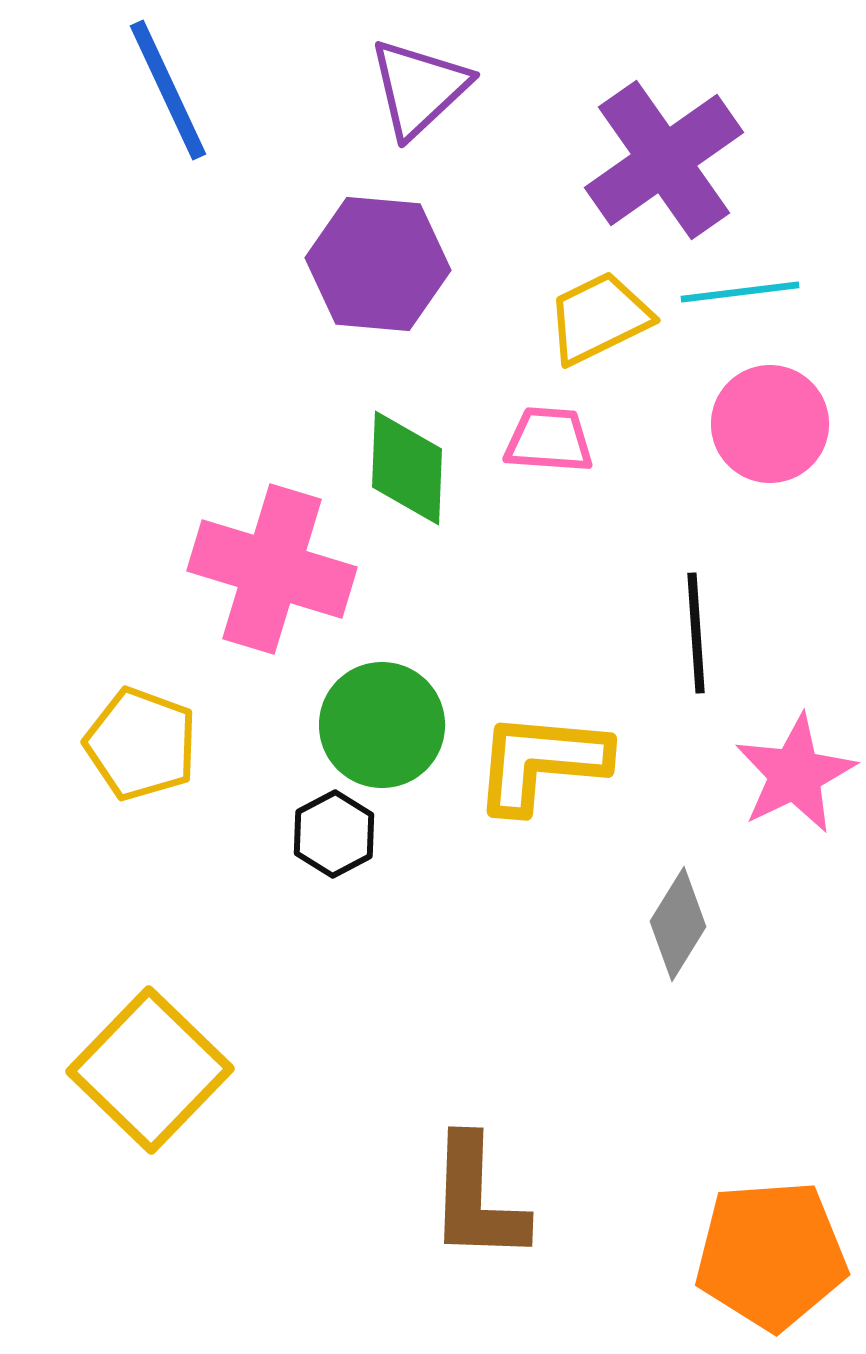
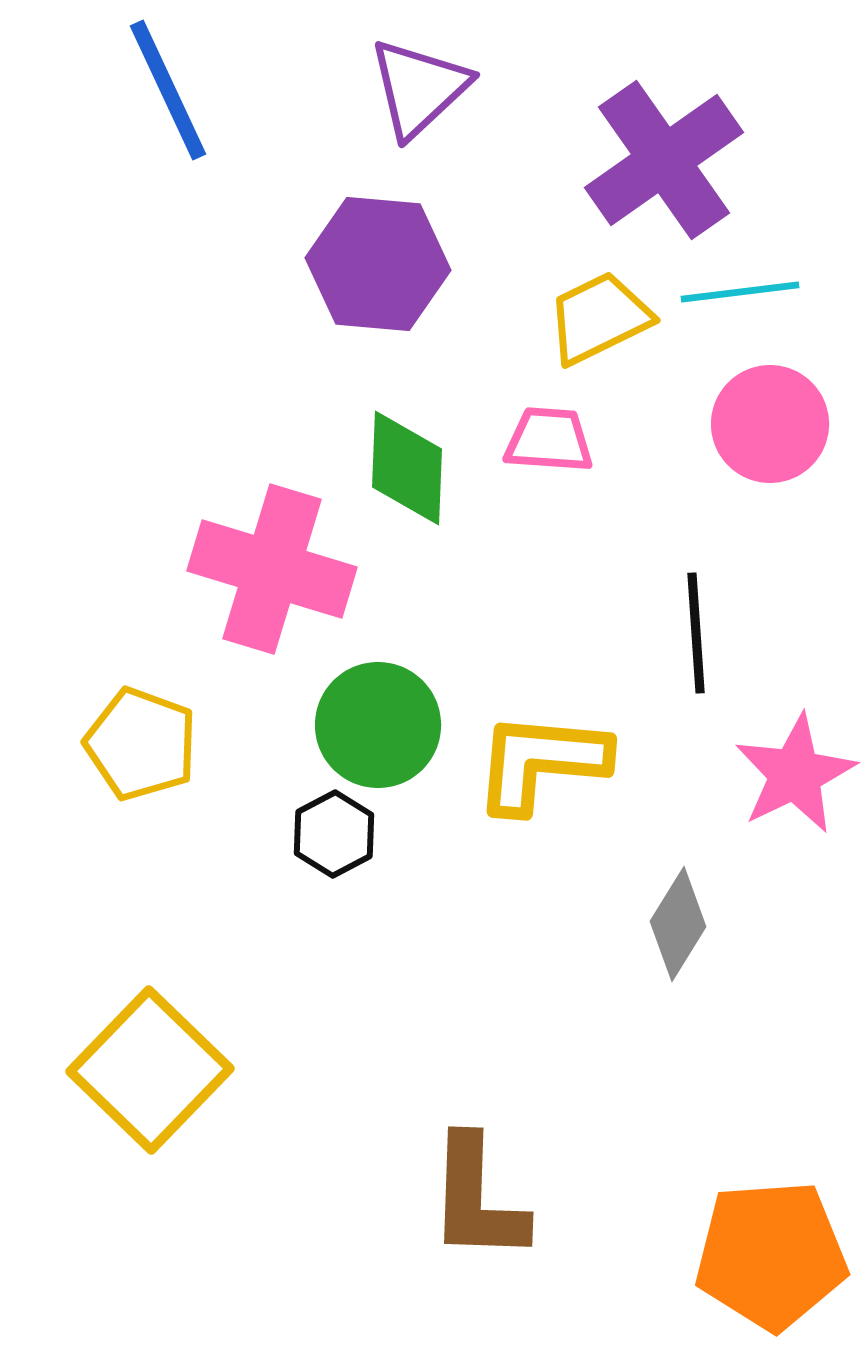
green circle: moved 4 px left
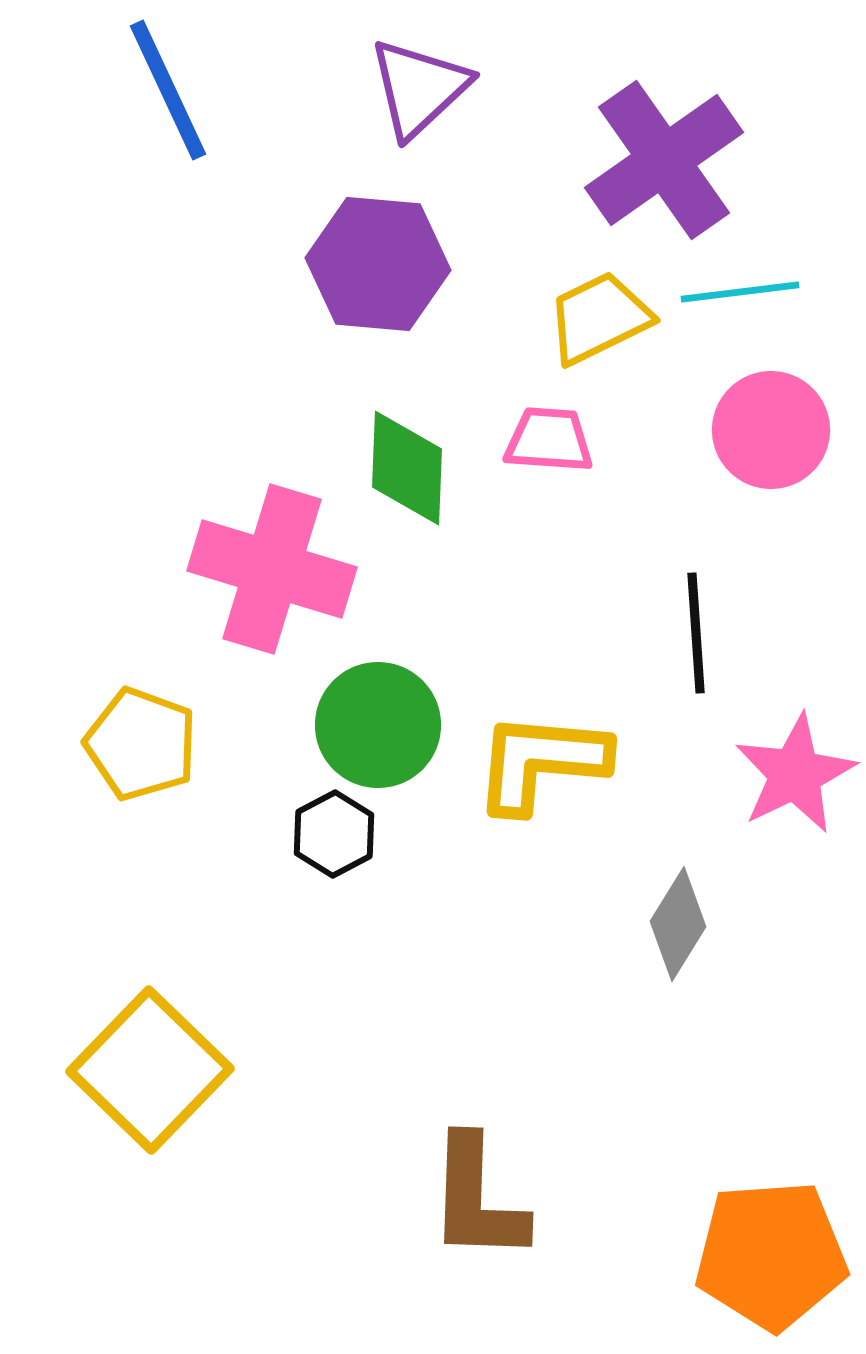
pink circle: moved 1 px right, 6 px down
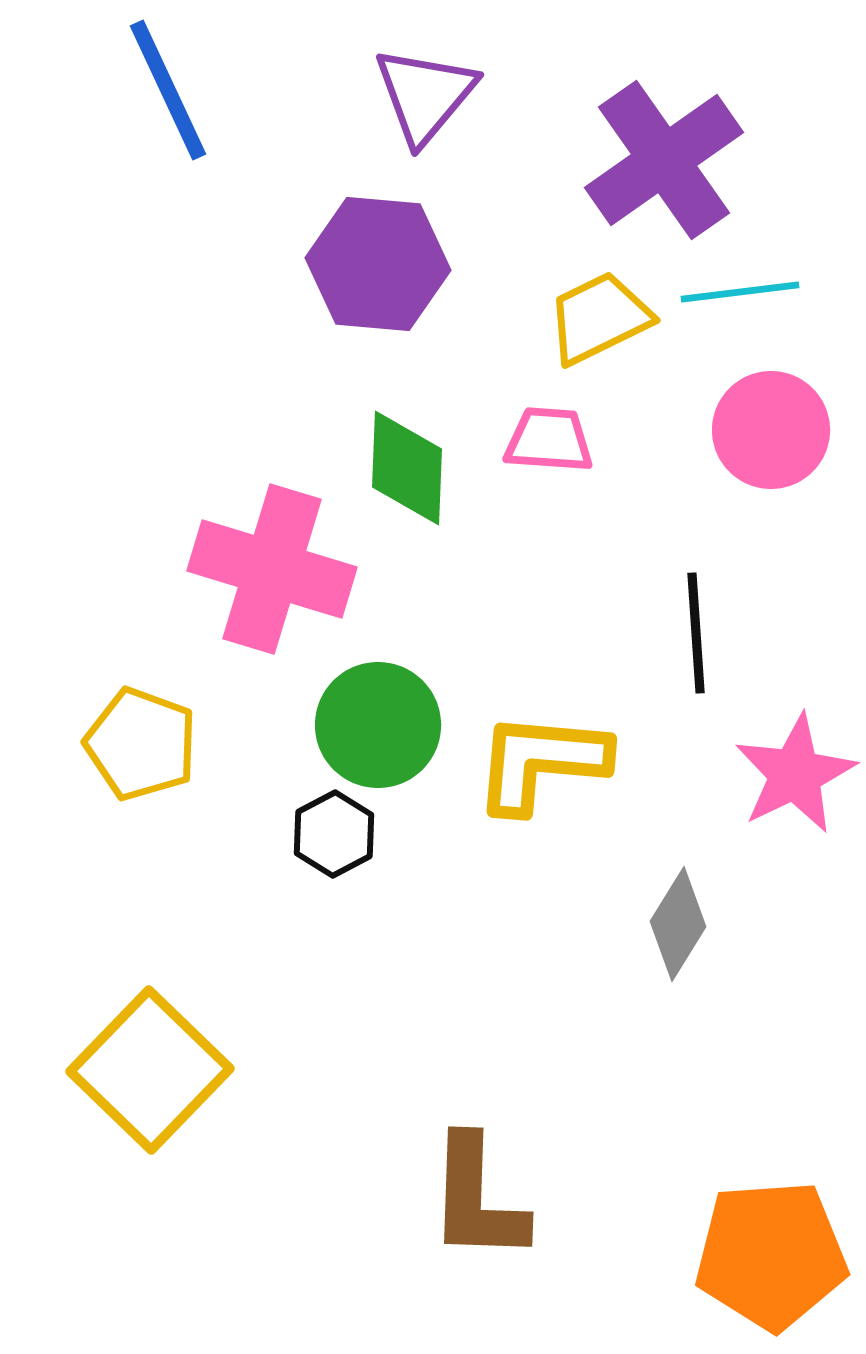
purple triangle: moved 6 px right, 7 px down; rotated 7 degrees counterclockwise
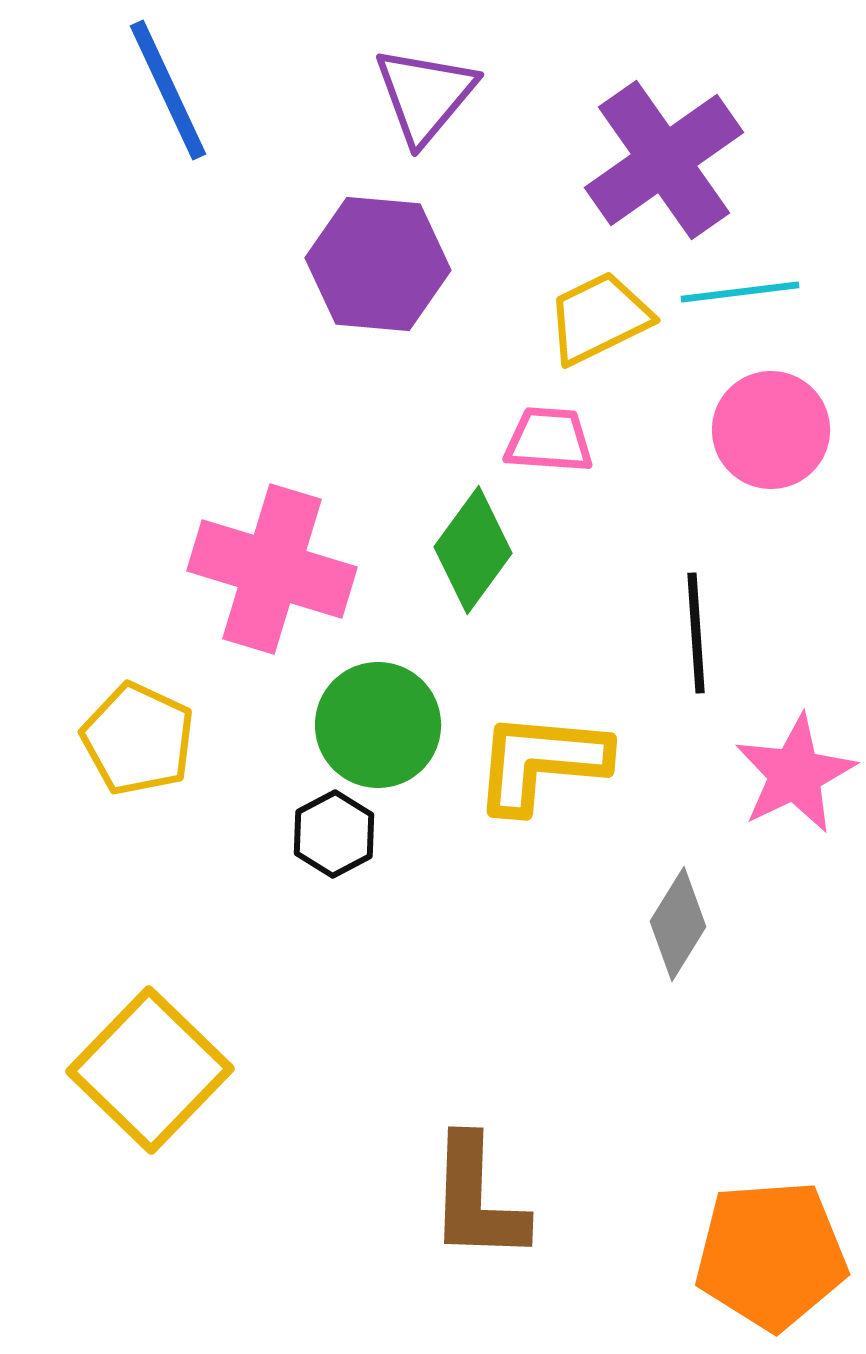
green diamond: moved 66 px right, 82 px down; rotated 34 degrees clockwise
yellow pentagon: moved 3 px left, 5 px up; rotated 5 degrees clockwise
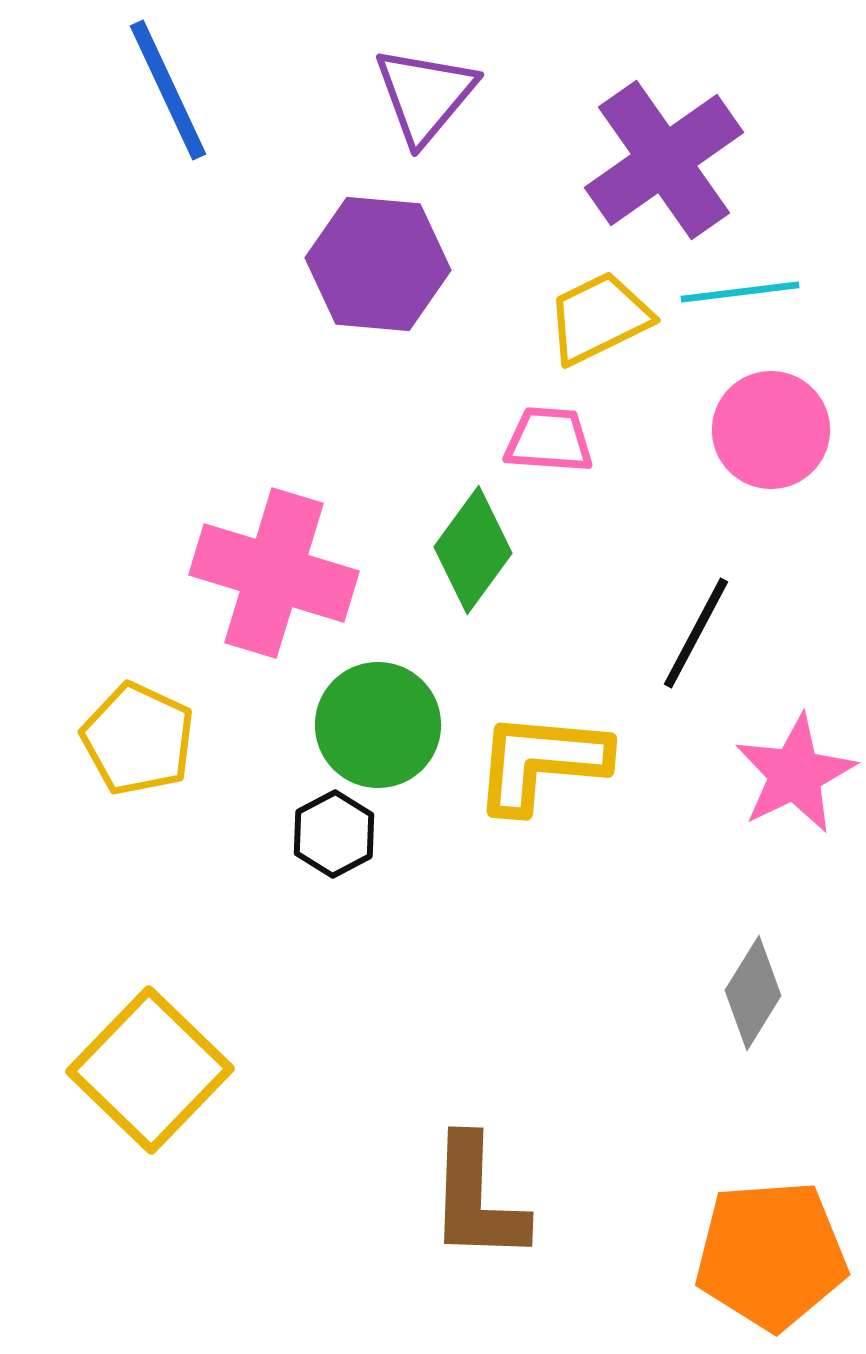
pink cross: moved 2 px right, 4 px down
black line: rotated 32 degrees clockwise
gray diamond: moved 75 px right, 69 px down
